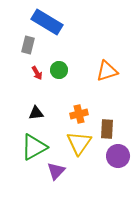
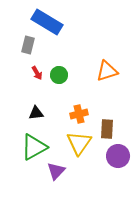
green circle: moved 5 px down
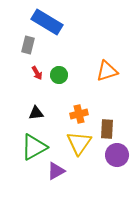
purple circle: moved 1 px left, 1 px up
purple triangle: rotated 18 degrees clockwise
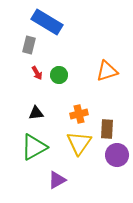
gray rectangle: moved 1 px right
purple triangle: moved 1 px right, 9 px down
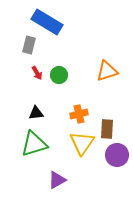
yellow triangle: moved 3 px right
green triangle: moved 3 px up; rotated 12 degrees clockwise
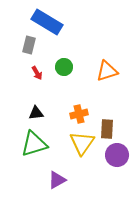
green circle: moved 5 px right, 8 px up
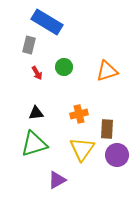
yellow triangle: moved 6 px down
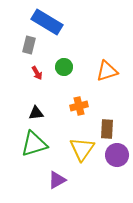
orange cross: moved 8 px up
